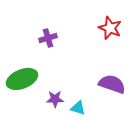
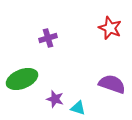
purple star: rotated 18 degrees clockwise
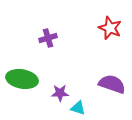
green ellipse: rotated 32 degrees clockwise
purple star: moved 5 px right, 6 px up; rotated 18 degrees counterclockwise
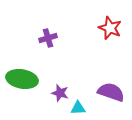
purple semicircle: moved 1 px left, 8 px down
purple star: rotated 18 degrees clockwise
cyan triangle: rotated 21 degrees counterclockwise
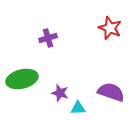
green ellipse: rotated 24 degrees counterclockwise
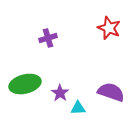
red star: moved 1 px left
green ellipse: moved 3 px right, 5 px down
purple star: rotated 18 degrees clockwise
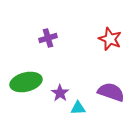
red star: moved 1 px right, 11 px down
green ellipse: moved 1 px right, 2 px up
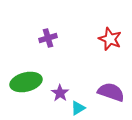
cyan triangle: rotated 28 degrees counterclockwise
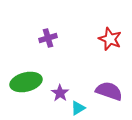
purple semicircle: moved 2 px left, 1 px up
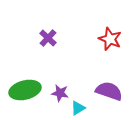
purple cross: rotated 30 degrees counterclockwise
green ellipse: moved 1 px left, 8 px down
purple star: rotated 24 degrees counterclockwise
